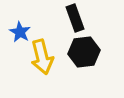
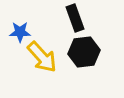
blue star: rotated 30 degrees counterclockwise
yellow arrow: rotated 28 degrees counterclockwise
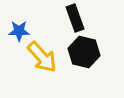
blue star: moved 1 px left, 1 px up
black hexagon: rotated 20 degrees clockwise
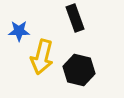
black hexagon: moved 5 px left, 18 px down
yellow arrow: rotated 56 degrees clockwise
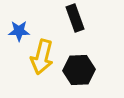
black hexagon: rotated 16 degrees counterclockwise
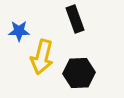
black rectangle: moved 1 px down
black hexagon: moved 3 px down
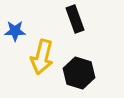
blue star: moved 4 px left
black hexagon: rotated 20 degrees clockwise
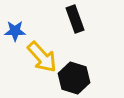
yellow arrow: rotated 56 degrees counterclockwise
black hexagon: moved 5 px left, 5 px down
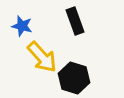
black rectangle: moved 2 px down
blue star: moved 7 px right, 5 px up; rotated 15 degrees clockwise
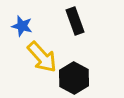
black hexagon: rotated 12 degrees clockwise
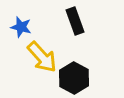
blue star: moved 1 px left, 1 px down
